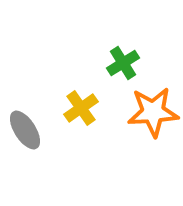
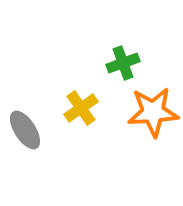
green cross: rotated 12 degrees clockwise
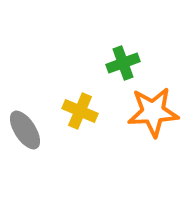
yellow cross: moved 1 px left, 3 px down; rotated 32 degrees counterclockwise
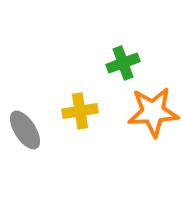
yellow cross: rotated 32 degrees counterclockwise
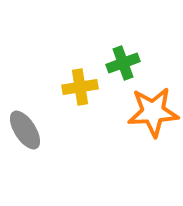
yellow cross: moved 24 px up
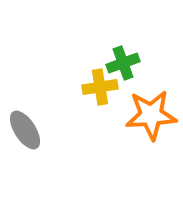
yellow cross: moved 20 px right
orange star: moved 2 px left, 3 px down
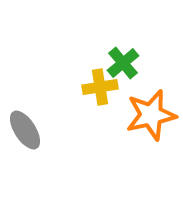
green cross: rotated 20 degrees counterclockwise
orange star: rotated 9 degrees counterclockwise
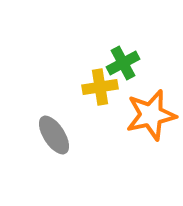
green cross: rotated 12 degrees clockwise
gray ellipse: moved 29 px right, 5 px down
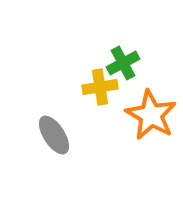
orange star: rotated 30 degrees counterclockwise
